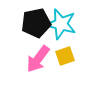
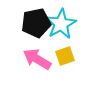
cyan star: rotated 28 degrees clockwise
pink arrow: moved 1 px left; rotated 84 degrees clockwise
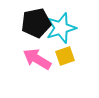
cyan star: moved 4 px down; rotated 12 degrees clockwise
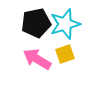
cyan star: moved 4 px right, 4 px up
yellow square: moved 2 px up
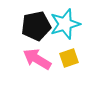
black pentagon: moved 3 px down
yellow square: moved 4 px right, 4 px down
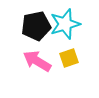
pink arrow: moved 2 px down
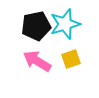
yellow square: moved 2 px right, 1 px down
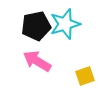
yellow square: moved 14 px right, 17 px down
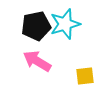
yellow square: rotated 12 degrees clockwise
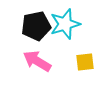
yellow square: moved 14 px up
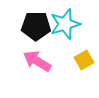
black pentagon: rotated 12 degrees clockwise
yellow square: moved 1 px left, 2 px up; rotated 24 degrees counterclockwise
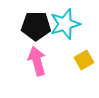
pink arrow: rotated 44 degrees clockwise
